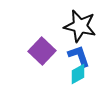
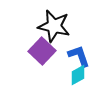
black star: moved 26 px left
cyan diamond: moved 1 px down
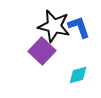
blue L-shape: moved 29 px up
cyan diamond: rotated 15 degrees clockwise
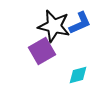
blue L-shape: moved 1 px right, 4 px up; rotated 85 degrees clockwise
purple square: rotated 16 degrees clockwise
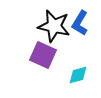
blue L-shape: rotated 145 degrees clockwise
purple square: moved 1 px right, 4 px down; rotated 36 degrees counterclockwise
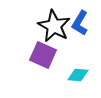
black star: rotated 16 degrees clockwise
cyan diamond: rotated 20 degrees clockwise
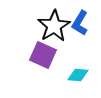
black star: rotated 12 degrees clockwise
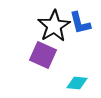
blue L-shape: rotated 45 degrees counterclockwise
cyan diamond: moved 1 px left, 8 px down
